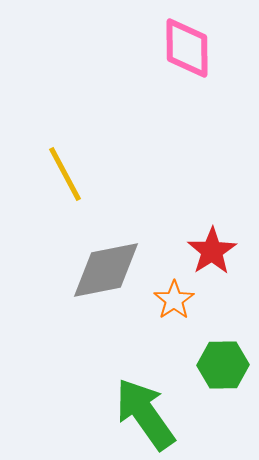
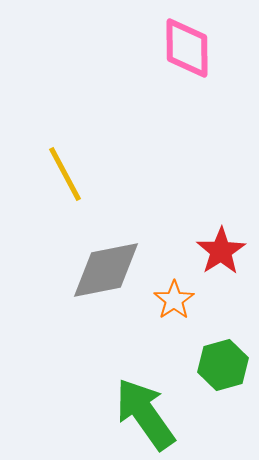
red star: moved 9 px right
green hexagon: rotated 15 degrees counterclockwise
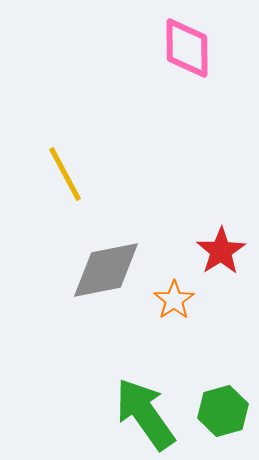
green hexagon: moved 46 px down
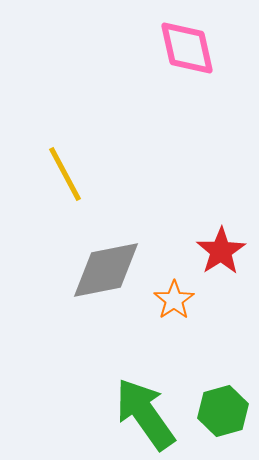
pink diamond: rotated 12 degrees counterclockwise
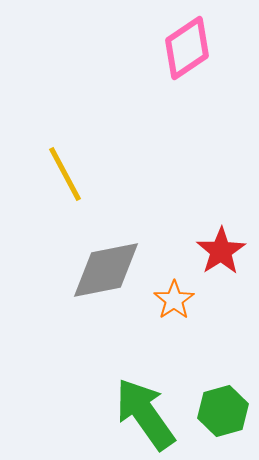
pink diamond: rotated 68 degrees clockwise
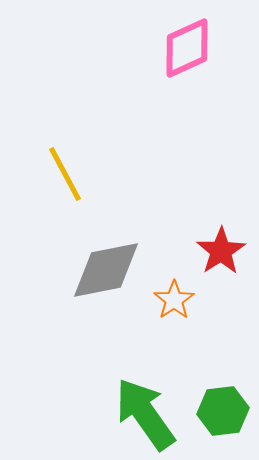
pink diamond: rotated 10 degrees clockwise
green hexagon: rotated 9 degrees clockwise
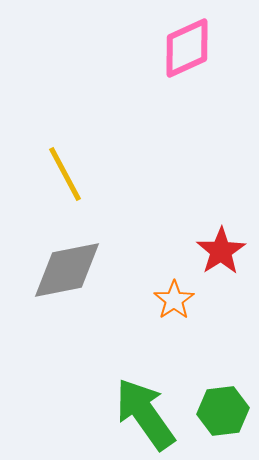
gray diamond: moved 39 px left
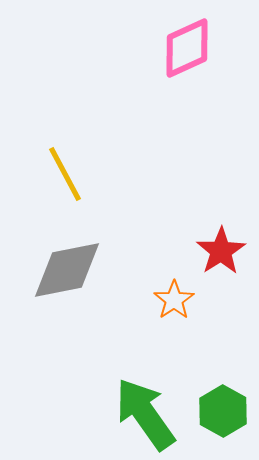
green hexagon: rotated 24 degrees counterclockwise
